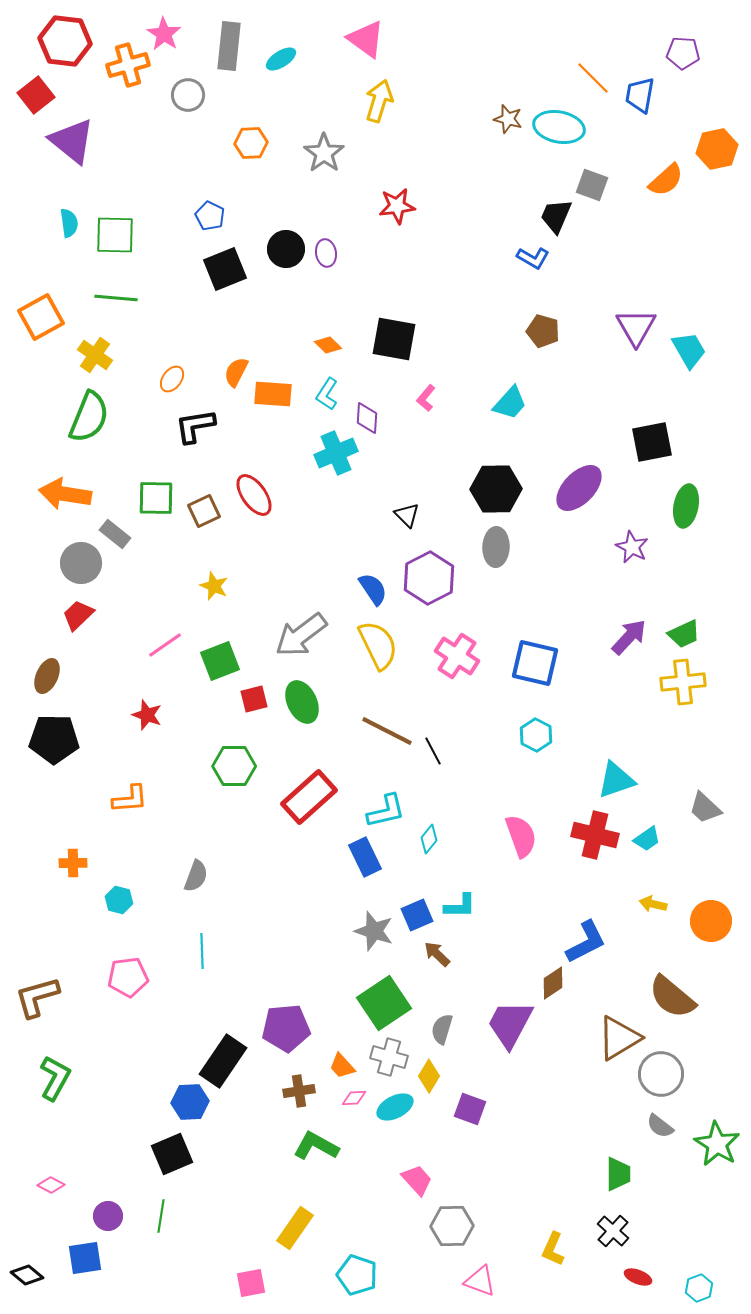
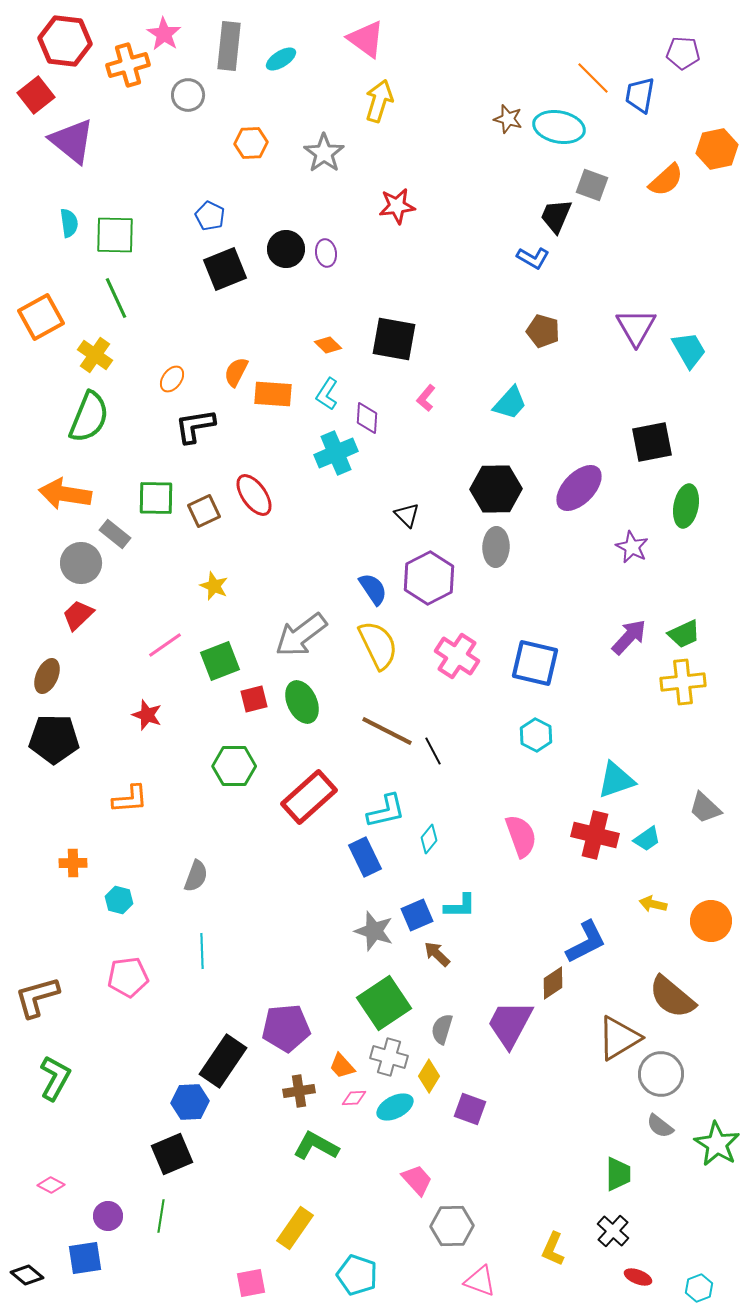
green line at (116, 298): rotated 60 degrees clockwise
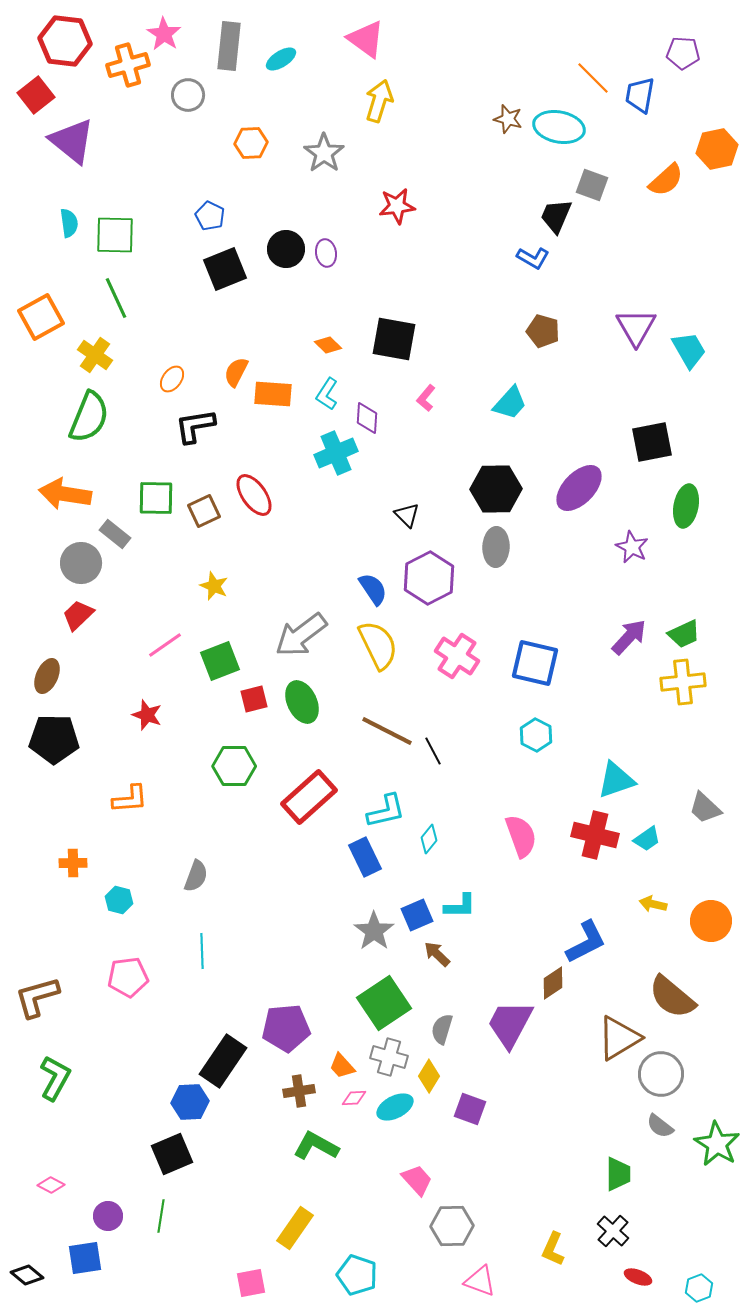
gray star at (374, 931): rotated 18 degrees clockwise
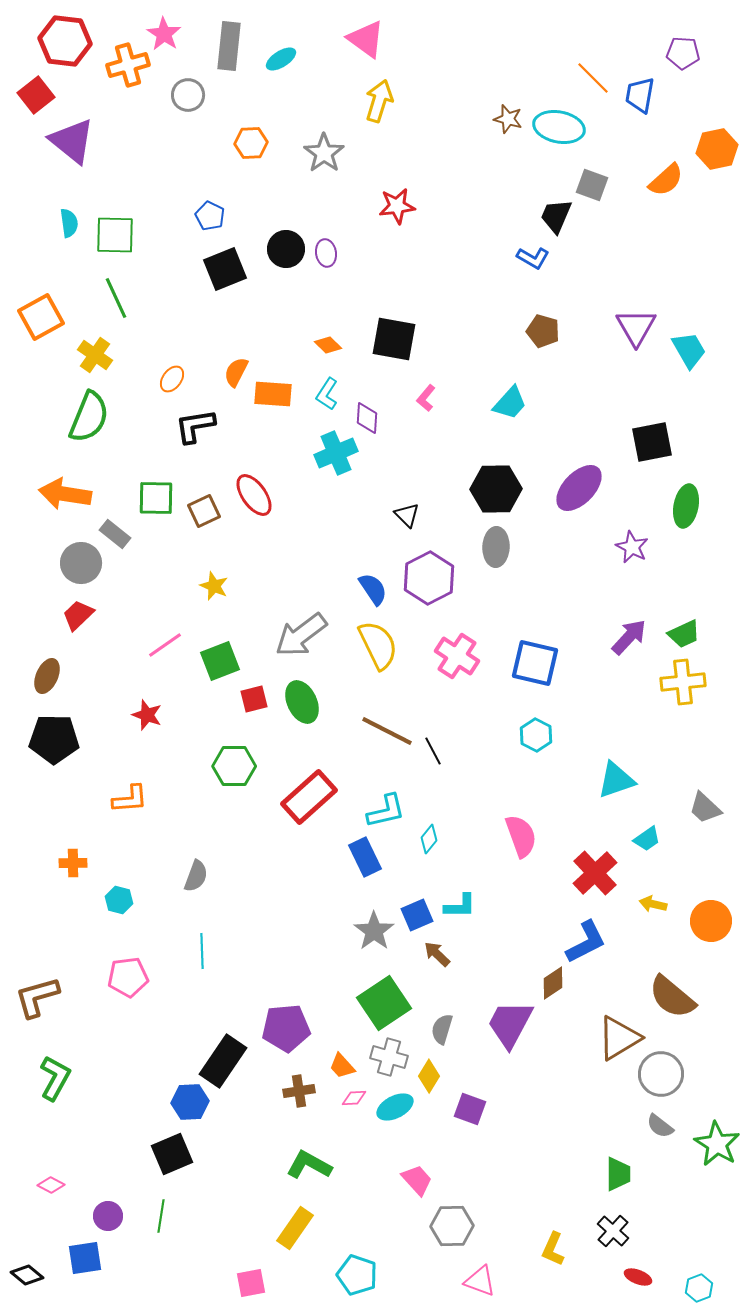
red cross at (595, 835): moved 38 px down; rotated 33 degrees clockwise
green L-shape at (316, 1146): moved 7 px left, 19 px down
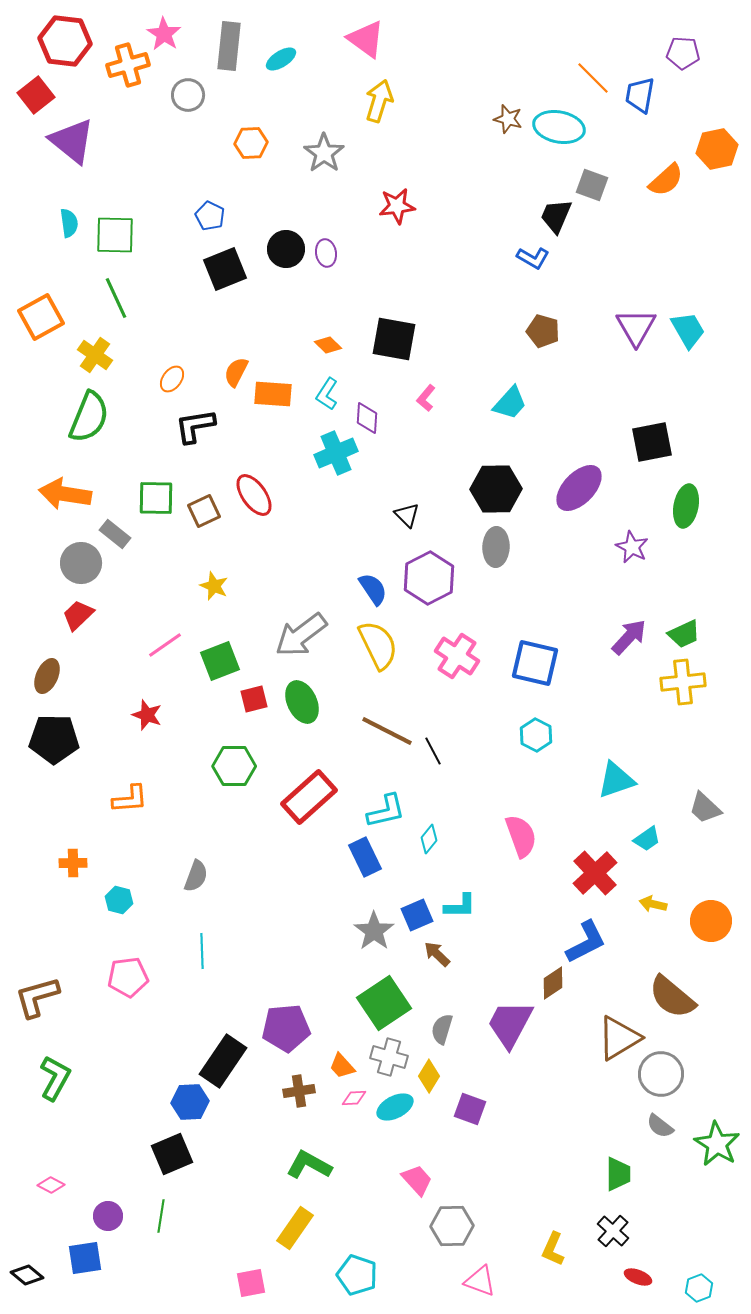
cyan trapezoid at (689, 350): moved 1 px left, 20 px up
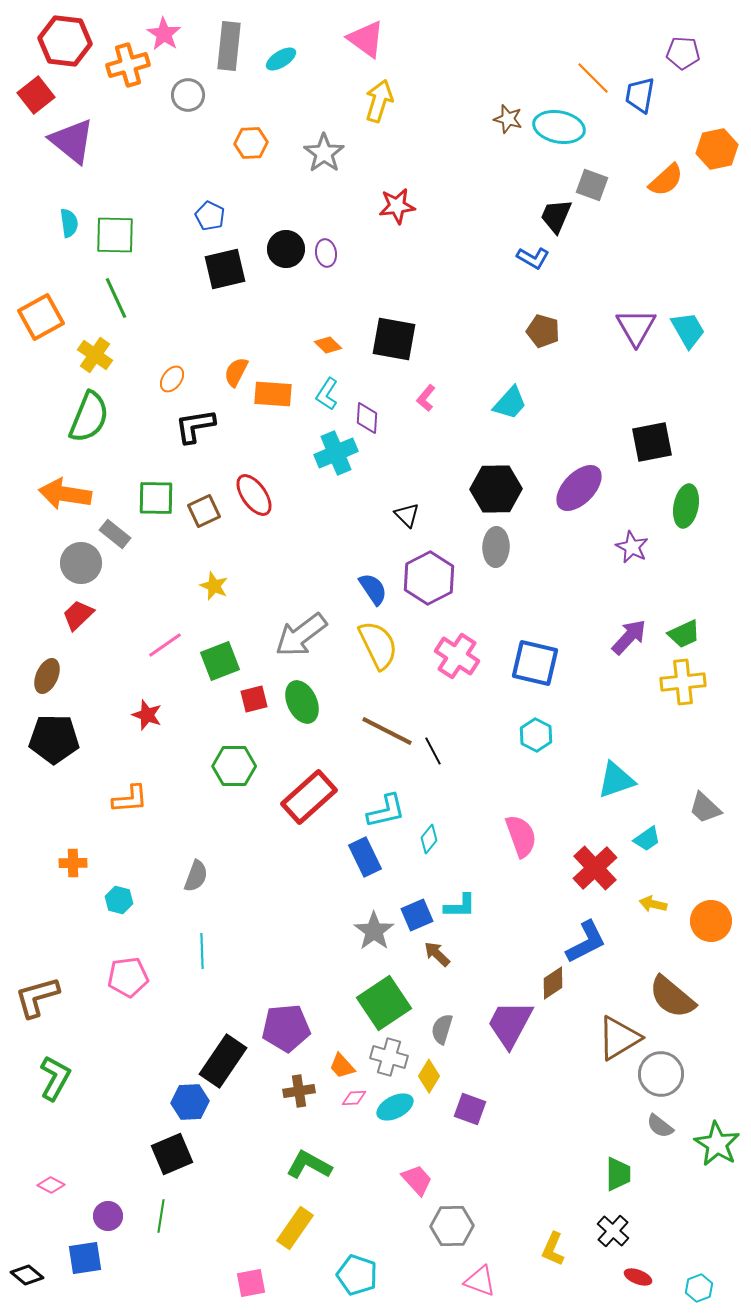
black square at (225, 269): rotated 9 degrees clockwise
red cross at (595, 873): moved 5 px up
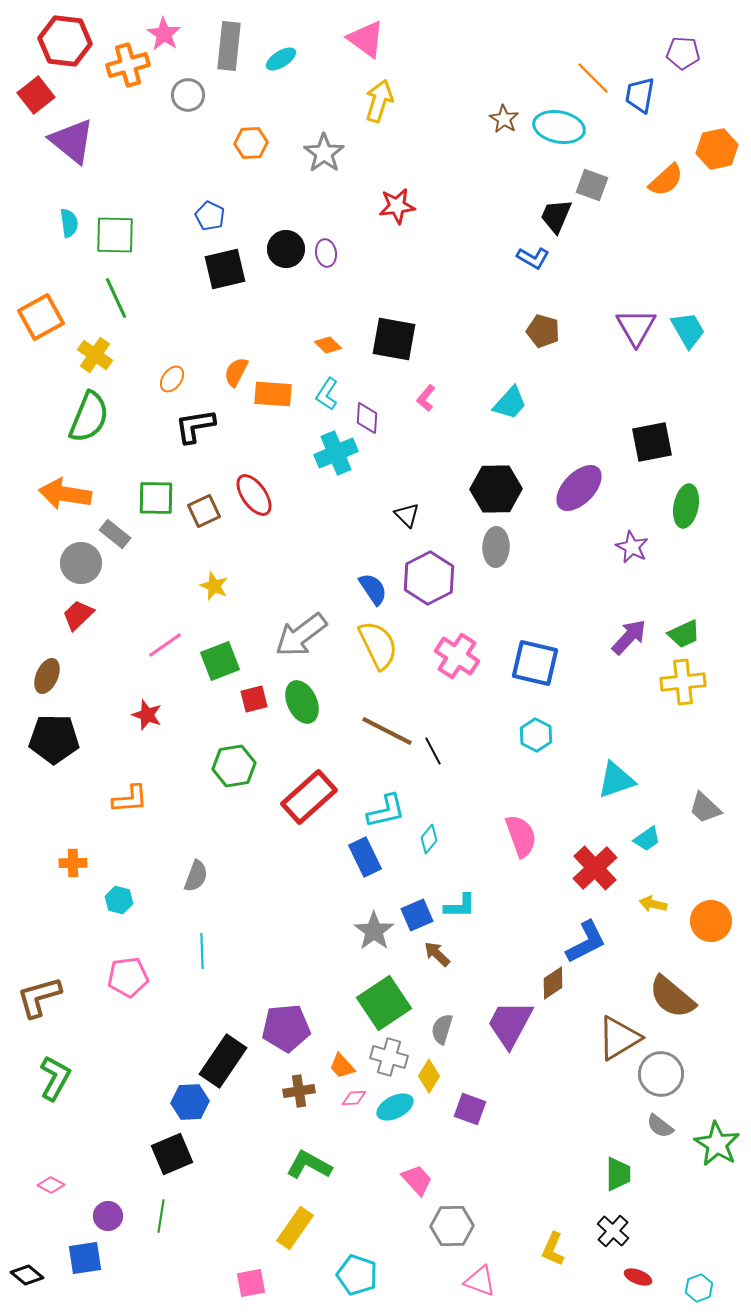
brown star at (508, 119): moved 4 px left; rotated 16 degrees clockwise
green hexagon at (234, 766): rotated 9 degrees counterclockwise
brown L-shape at (37, 997): moved 2 px right
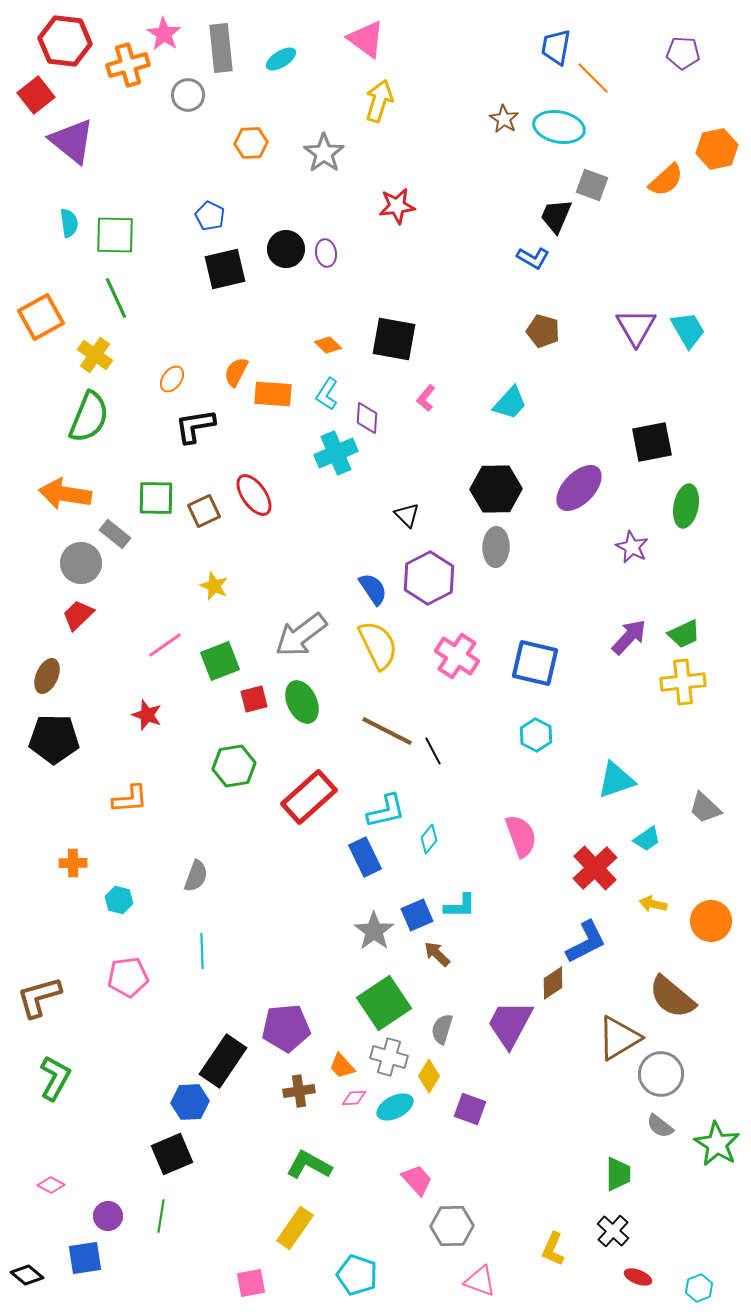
gray rectangle at (229, 46): moved 8 px left, 2 px down; rotated 12 degrees counterclockwise
blue trapezoid at (640, 95): moved 84 px left, 48 px up
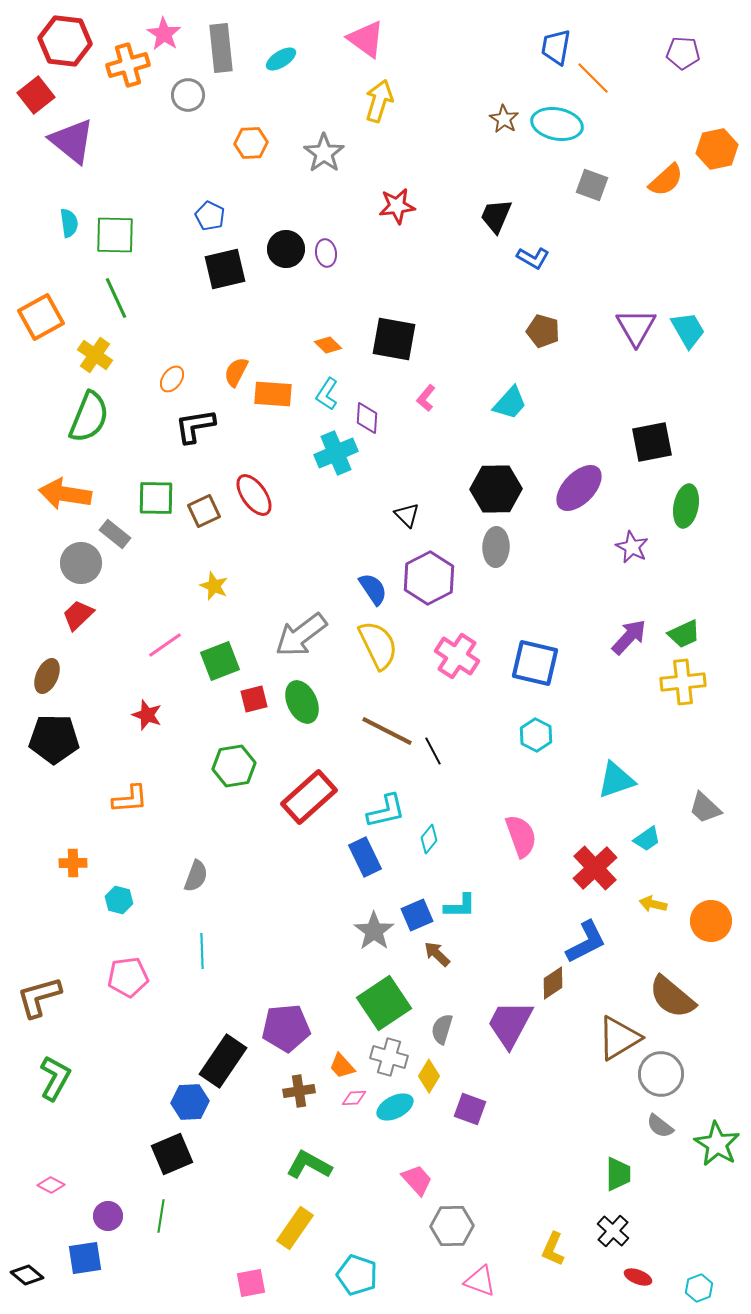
cyan ellipse at (559, 127): moved 2 px left, 3 px up
black trapezoid at (556, 216): moved 60 px left
